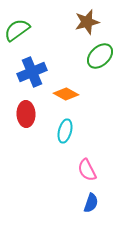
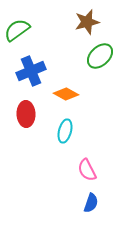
blue cross: moved 1 px left, 1 px up
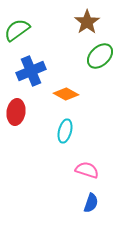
brown star: rotated 20 degrees counterclockwise
red ellipse: moved 10 px left, 2 px up; rotated 10 degrees clockwise
pink semicircle: rotated 135 degrees clockwise
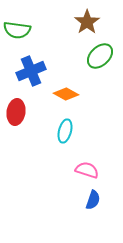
green semicircle: rotated 136 degrees counterclockwise
blue semicircle: moved 2 px right, 3 px up
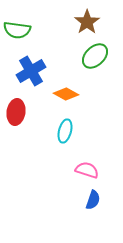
green ellipse: moved 5 px left
blue cross: rotated 8 degrees counterclockwise
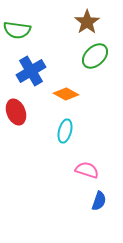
red ellipse: rotated 30 degrees counterclockwise
blue semicircle: moved 6 px right, 1 px down
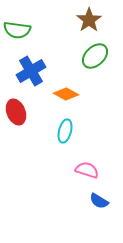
brown star: moved 2 px right, 2 px up
blue semicircle: rotated 102 degrees clockwise
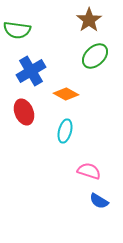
red ellipse: moved 8 px right
pink semicircle: moved 2 px right, 1 px down
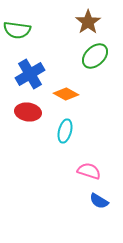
brown star: moved 1 px left, 2 px down
blue cross: moved 1 px left, 3 px down
red ellipse: moved 4 px right; rotated 60 degrees counterclockwise
